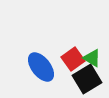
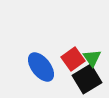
green triangle: rotated 24 degrees clockwise
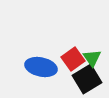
blue ellipse: rotated 40 degrees counterclockwise
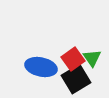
black square: moved 11 px left
